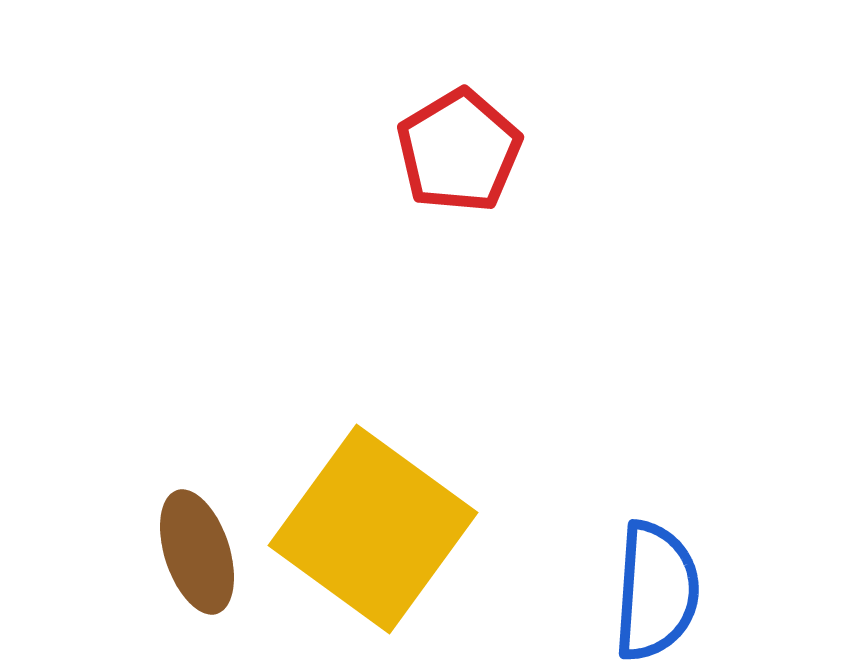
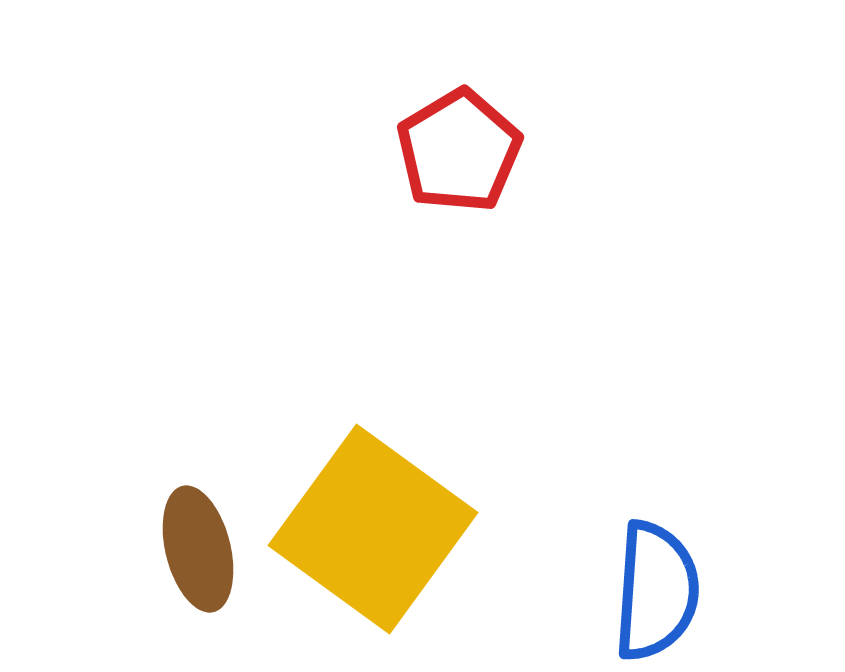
brown ellipse: moved 1 px right, 3 px up; rotated 4 degrees clockwise
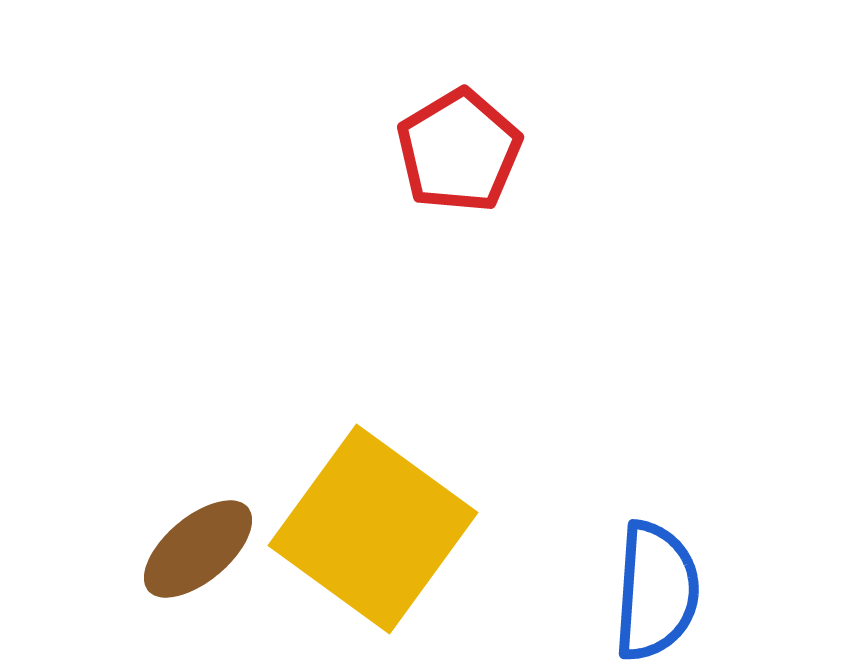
brown ellipse: rotated 64 degrees clockwise
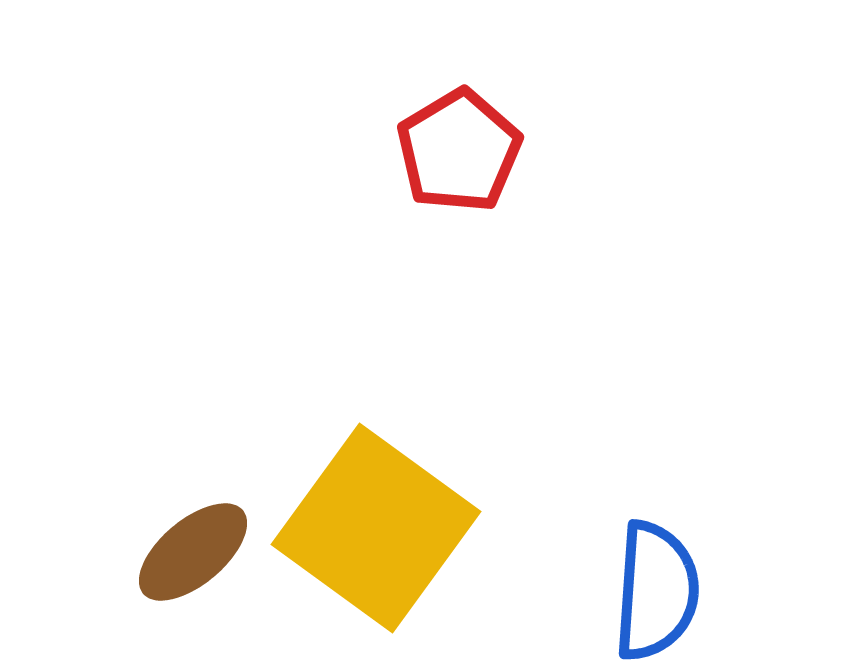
yellow square: moved 3 px right, 1 px up
brown ellipse: moved 5 px left, 3 px down
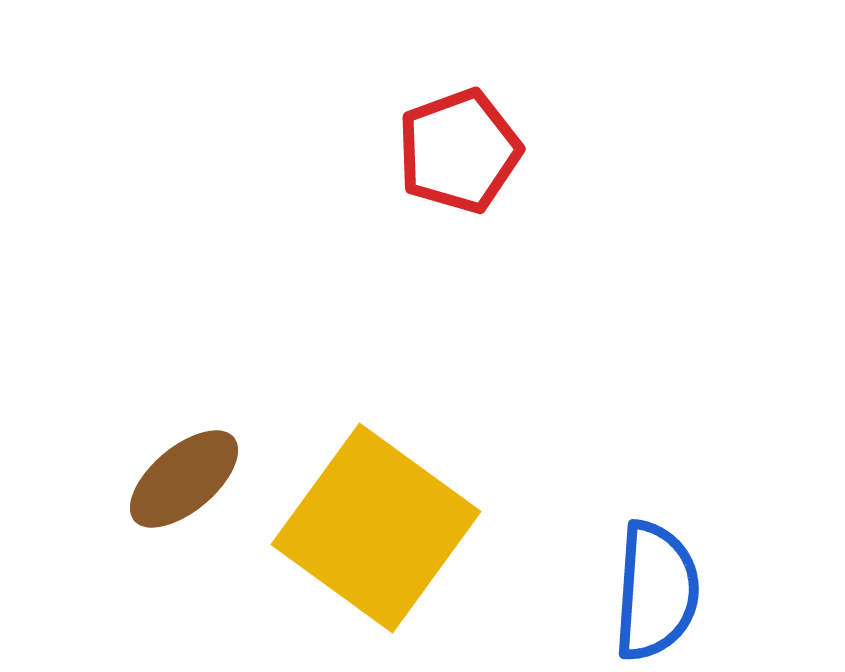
red pentagon: rotated 11 degrees clockwise
brown ellipse: moved 9 px left, 73 px up
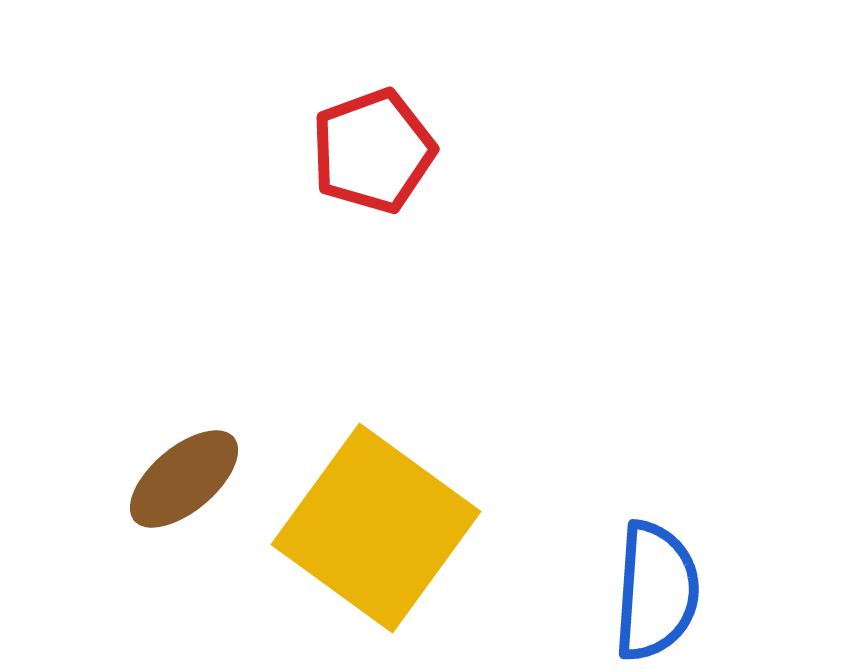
red pentagon: moved 86 px left
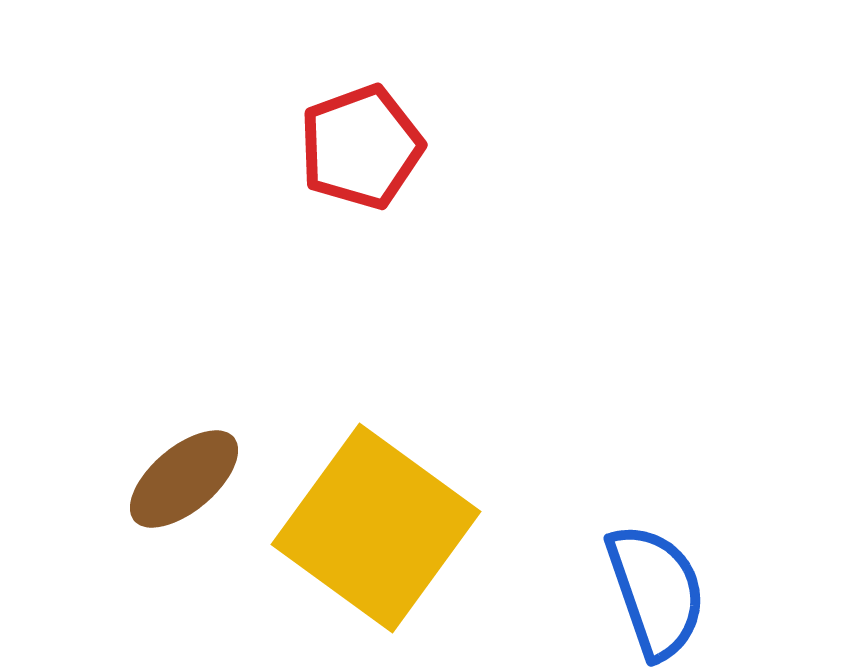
red pentagon: moved 12 px left, 4 px up
blue semicircle: rotated 23 degrees counterclockwise
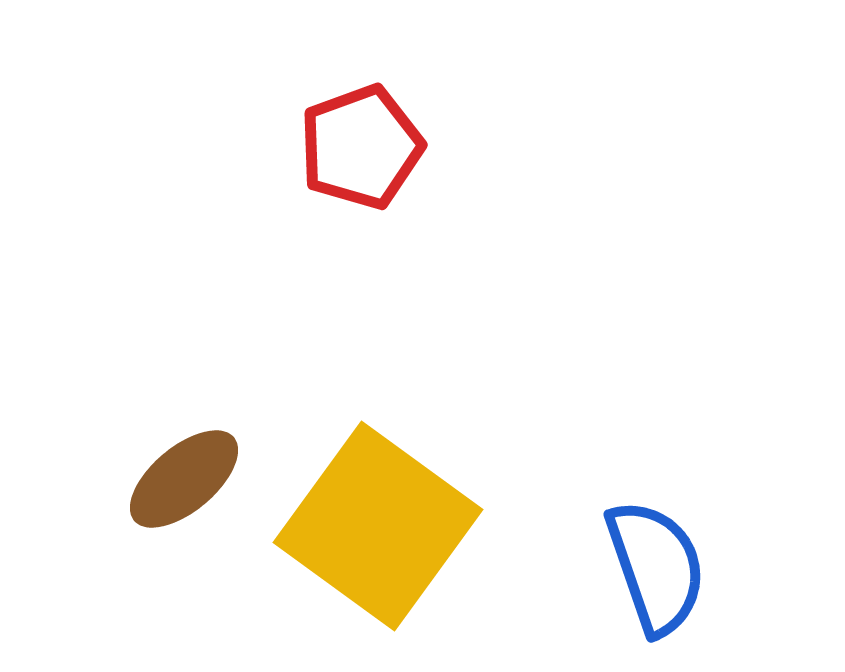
yellow square: moved 2 px right, 2 px up
blue semicircle: moved 24 px up
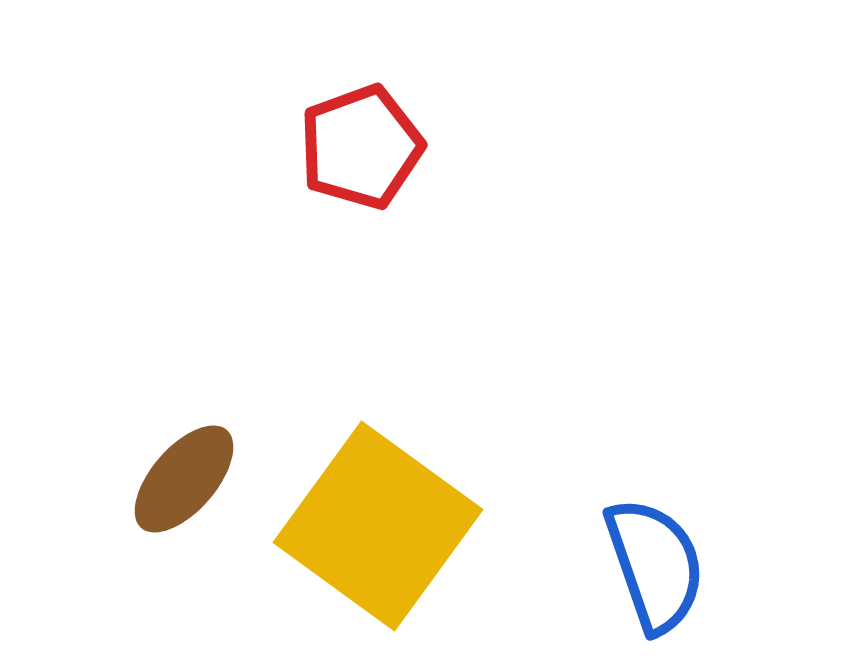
brown ellipse: rotated 9 degrees counterclockwise
blue semicircle: moved 1 px left, 2 px up
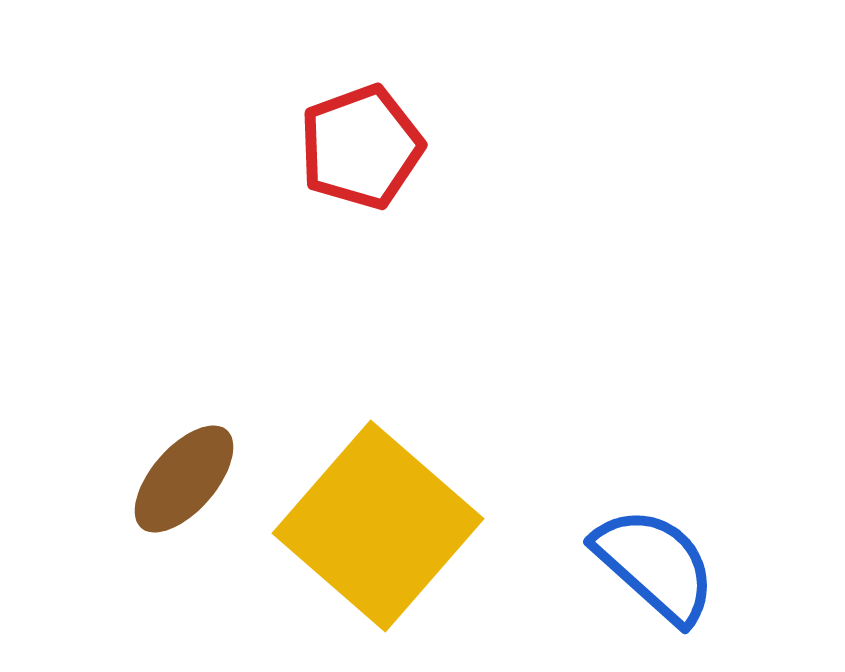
yellow square: rotated 5 degrees clockwise
blue semicircle: rotated 29 degrees counterclockwise
